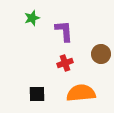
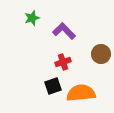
purple L-shape: rotated 40 degrees counterclockwise
red cross: moved 2 px left, 1 px up
black square: moved 16 px right, 8 px up; rotated 18 degrees counterclockwise
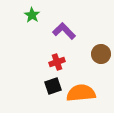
green star: moved 3 px up; rotated 21 degrees counterclockwise
red cross: moved 6 px left
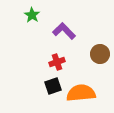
brown circle: moved 1 px left
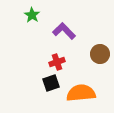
black square: moved 2 px left, 3 px up
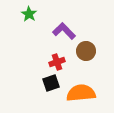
green star: moved 3 px left, 1 px up
brown circle: moved 14 px left, 3 px up
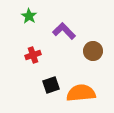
green star: moved 2 px down
brown circle: moved 7 px right
red cross: moved 24 px left, 7 px up
black square: moved 2 px down
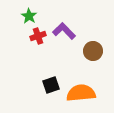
red cross: moved 5 px right, 19 px up
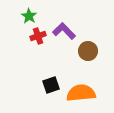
brown circle: moved 5 px left
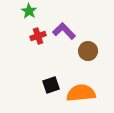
green star: moved 5 px up
